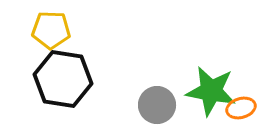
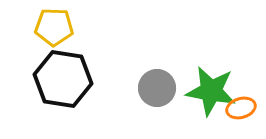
yellow pentagon: moved 3 px right, 3 px up
gray circle: moved 17 px up
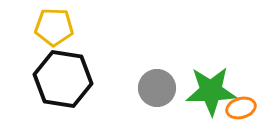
green star: rotated 12 degrees counterclockwise
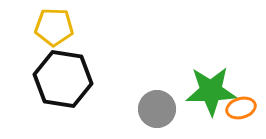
gray circle: moved 21 px down
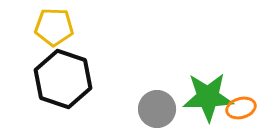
black hexagon: rotated 10 degrees clockwise
green star: moved 3 px left, 6 px down
